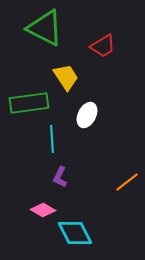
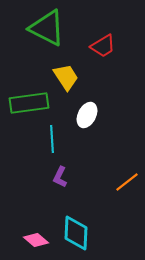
green triangle: moved 2 px right
pink diamond: moved 7 px left, 30 px down; rotated 10 degrees clockwise
cyan diamond: moved 1 px right; rotated 30 degrees clockwise
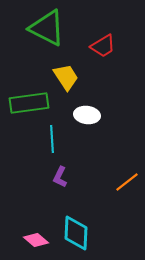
white ellipse: rotated 70 degrees clockwise
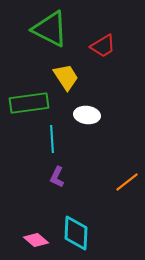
green triangle: moved 3 px right, 1 px down
purple L-shape: moved 3 px left
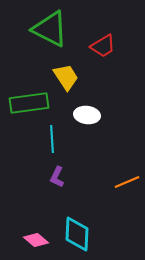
orange line: rotated 15 degrees clockwise
cyan diamond: moved 1 px right, 1 px down
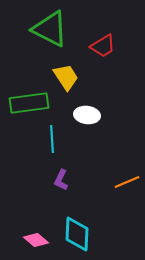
purple L-shape: moved 4 px right, 3 px down
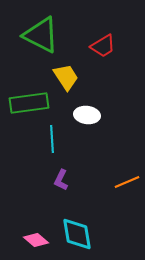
green triangle: moved 9 px left, 6 px down
cyan diamond: rotated 12 degrees counterclockwise
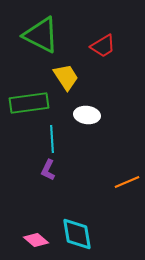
purple L-shape: moved 13 px left, 10 px up
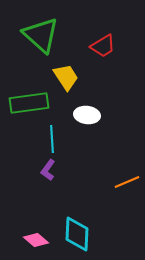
green triangle: rotated 15 degrees clockwise
purple L-shape: rotated 10 degrees clockwise
cyan diamond: rotated 12 degrees clockwise
